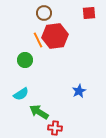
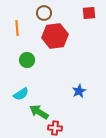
orange line: moved 21 px left, 12 px up; rotated 21 degrees clockwise
green circle: moved 2 px right
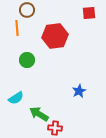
brown circle: moved 17 px left, 3 px up
cyan semicircle: moved 5 px left, 4 px down
green arrow: moved 2 px down
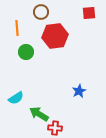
brown circle: moved 14 px right, 2 px down
green circle: moved 1 px left, 8 px up
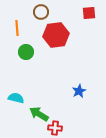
red hexagon: moved 1 px right, 1 px up
cyan semicircle: rotated 133 degrees counterclockwise
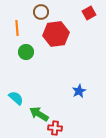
red square: rotated 24 degrees counterclockwise
red hexagon: moved 1 px up
cyan semicircle: rotated 28 degrees clockwise
